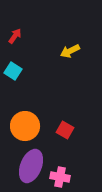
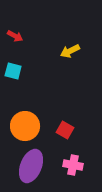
red arrow: rotated 84 degrees clockwise
cyan square: rotated 18 degrees counterclockwise
pink cross: moved 13 px right, 12 px up
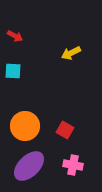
yellow arrow: moved 1 px right, 2 px down
cyan square: rotated 12 degrees counterclockwise
purple ellipse: moved 2 px left; rotated 24 degrees clockwise
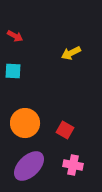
orange circle: moved 3 px up
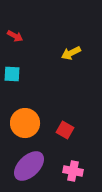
cyan square: moved 1 px left, 3 px down
pink cross: moved 6 px down
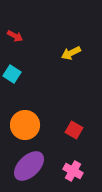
cyan square: rotated 30 degrees clockwise
orange circle: moved 2 px down
red square: moved 9 px right
pink cross: rotated 18 degrees clockwise
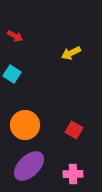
pink cross: moved 3 px down; rotated 30 degrees counterclockwise
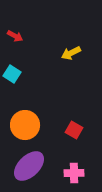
pink cross: moved 1 px right, 1 px up
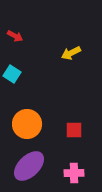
orange circle: moved 2 px right, 1 px up
red square: rotated 30 degrees counterclockwise
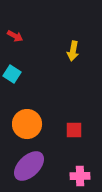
yellow arrow: moved 2 px right, 2 px up; rotated 54 degrees counterclockwise
pink cross: moved 6 px right, 3 px down
